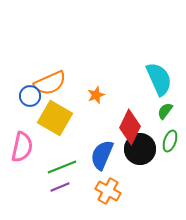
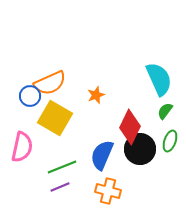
orange cross: rotated 15 degrees counterclockwise
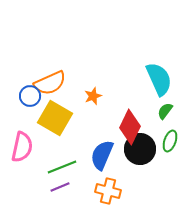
orange star: moved 3 px left, 1 px down
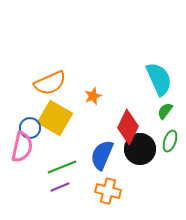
blue circle: moved 32 px down
red diamond: moved 2 px left
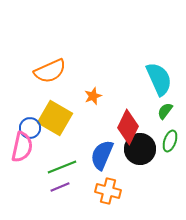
orange semicircle: moved 12 px up
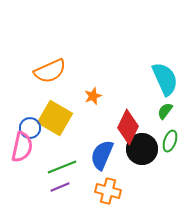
cyan semicircle: moved 6 px right
black circle: moved 2 px right
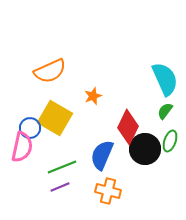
black circle: moved 3 px right
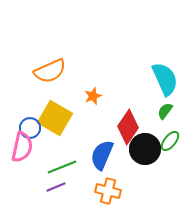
red diamond: rotated 8 degrees clockwise
green ellipse: rotated 20 degrees clockwise
purple line: moved 4 px left
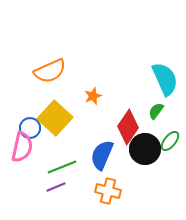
green semicircle: moved 9 px left
yellow square: rotated 12 degrees clockwise
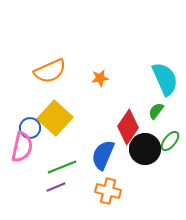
orange star: moved 7 px right, 18 px up; rotated 12 degrees clockwise
blue semicircle: moved 1 px right
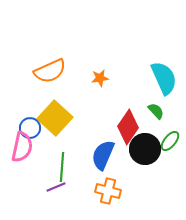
cyan semicircle: moved 1 px left, 1 px up
green semicircle: rotated 102 degrees clockwise
green line: rotated 64 degrees counterclockwise
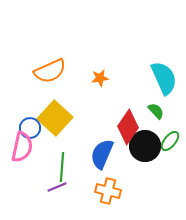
black circle: moved 3 px up
blue semicircle: moved 1 px left, 1 px up
purple line: moved 1 px right
